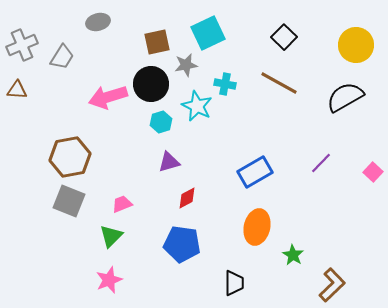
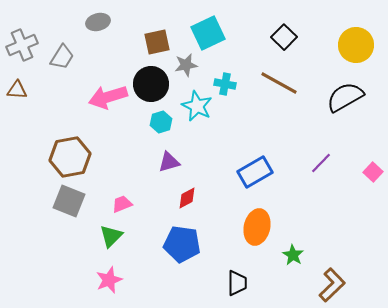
black trapezoid: moved 3 px right
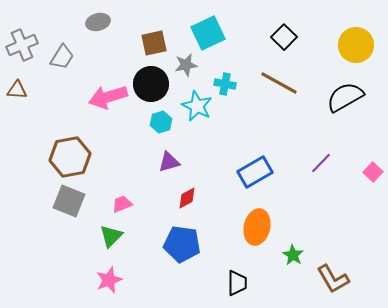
brown square: moved 3 px left, 1 px down
brown L-shape: moved 1 px right, 6 px up; rotated 104 degrees clockwise
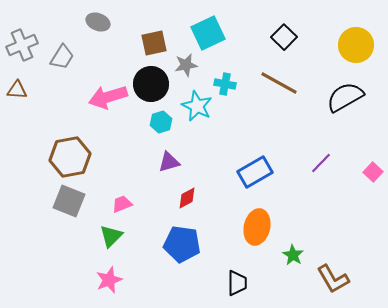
gray ellipse: rotated 35 degrees clockwise
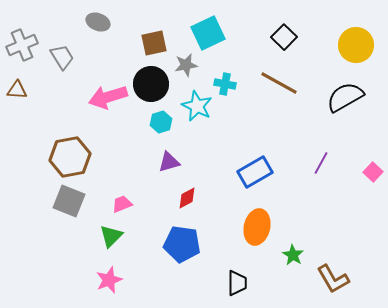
gray trapezoid: rotated 64 degrees counterclockwise
purple line: rotated 15 degrees counterclockwise
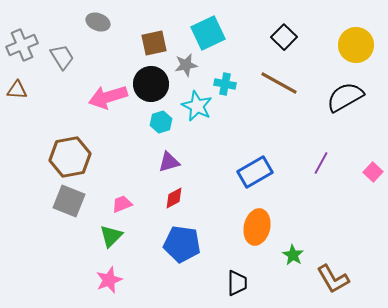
red diamond: moved 13 px left
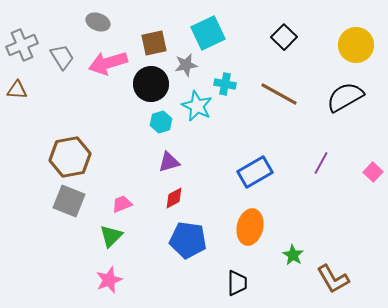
brown line: moved 11 px down
pink arrow: moved 34 px up
orange ellipse: moved 7 px left
blue pentagon: moved 6 px right, 4 px up
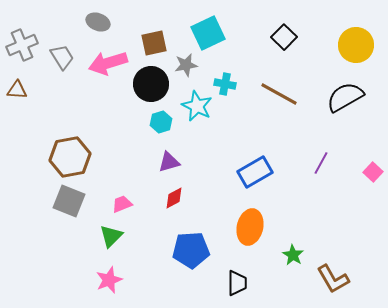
blue pentagon: moved 3 px right, 10 px down; rotated 12 degrees counterclockwise
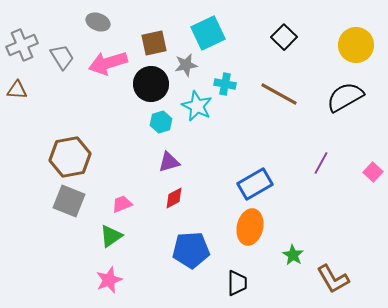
blue rectangle: moved 12 px down
green triangle: rotated 10 degrees clockwise
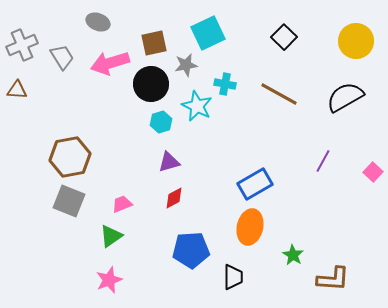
yellow circle: moved 4 px up
pink arrow: moved 2 px right
purple line: moved 2 px right, 2 px up
brown L-shape: rotated 56 degrees counterclockwise
black trapezoid: moved 4 px left, 6 px up
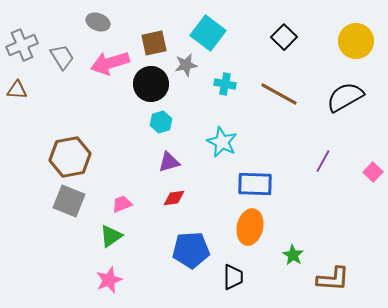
cyan square: rotated 28 degrees counterclockwise
cyan star: moved 25 px right, 36 px down
blue rectangle: rotated 32 degrees clockwise
red diamond: rotated 20 degrees clockwise
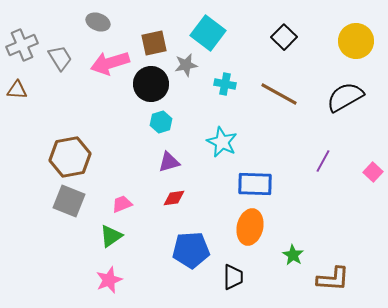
gray trapezoid: moved 2 px left, 1 px down
